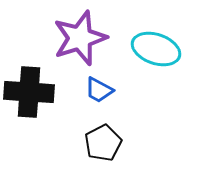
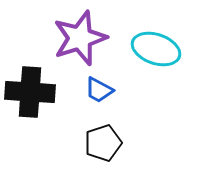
black cross: moved 1 px right
black pentagon: rotated 9 degrees clockwise
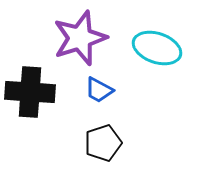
cyan ellipse: moved 1 px right, 1 px up
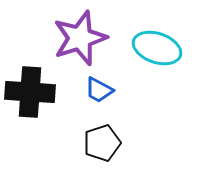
black pentagon: moved 1 px left
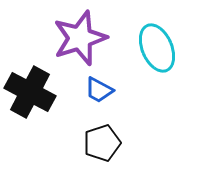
cyan ellipse: rotated 48 degrees clockwise
black cross: rotated 24 degrees clockwise
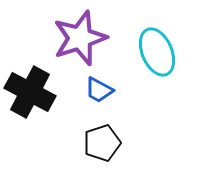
cyan ellipse: moved 4 px down
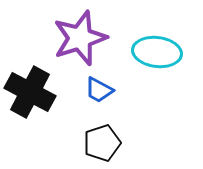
cyan ellipse: rotated 60 degrees counterclockwise
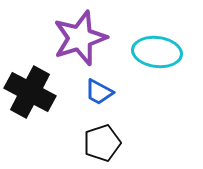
blue trapezoid: moved 2 px down
